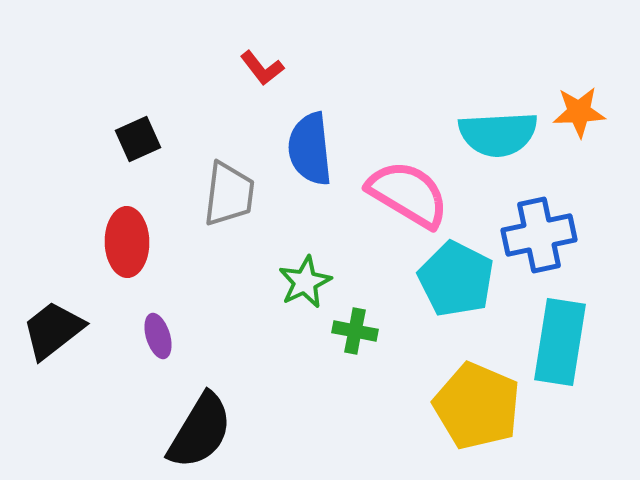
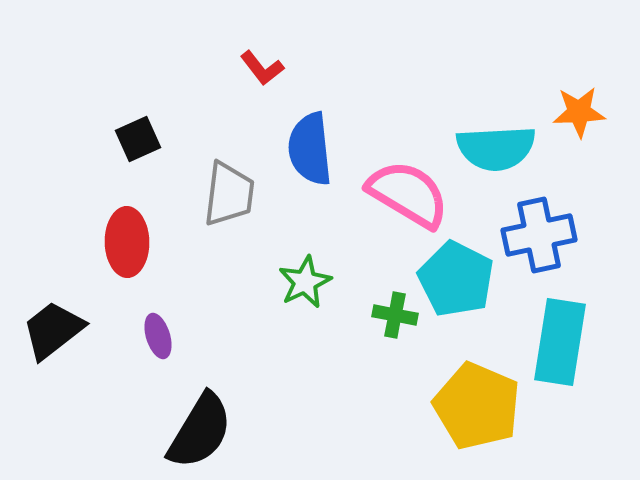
cyan semicircle: moved 2 px left, 14 px down
green cross: moved 40 px right, 16 px up
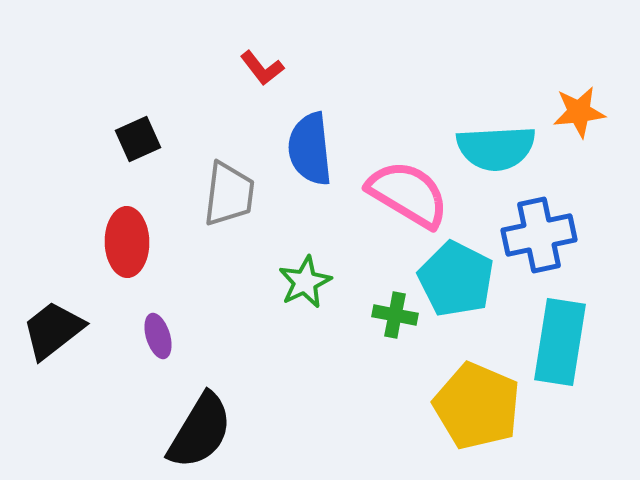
orange star: rotated 4 degrees counterclockwise
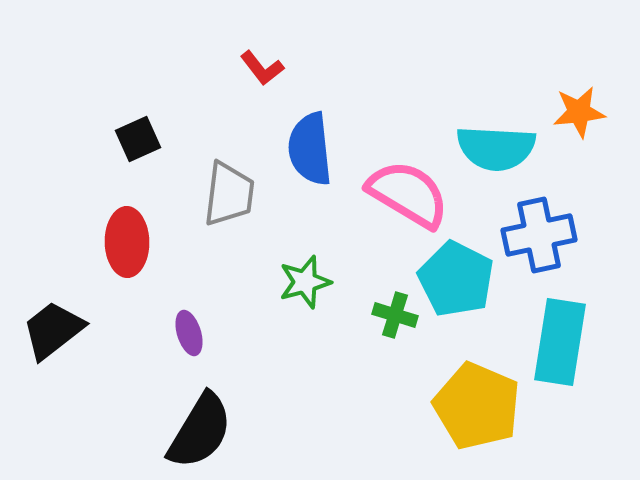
cyan semicircle: rotated 6 degrees clockwise
green star: rotated 10 degrees clockwise
green cross: rotated 6 degrees clockwise
purple ellipse: moved 31 px right, 3 px up
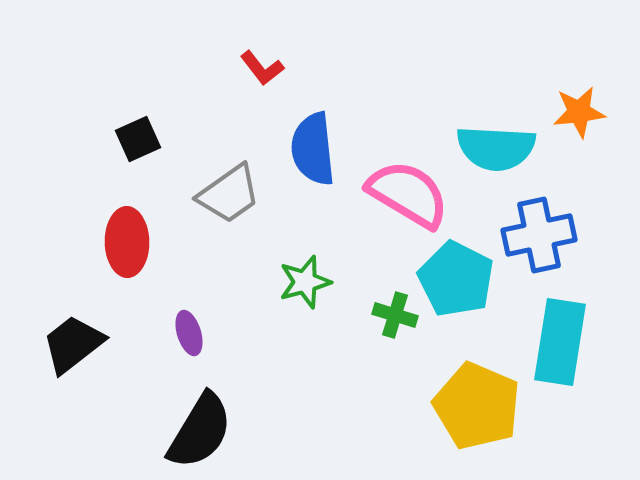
blue semicircle: moved 3 px right
gray trapezoid: rotated 48 degrees clockwise
black trapezoid: moved 20 px right, 14 px down
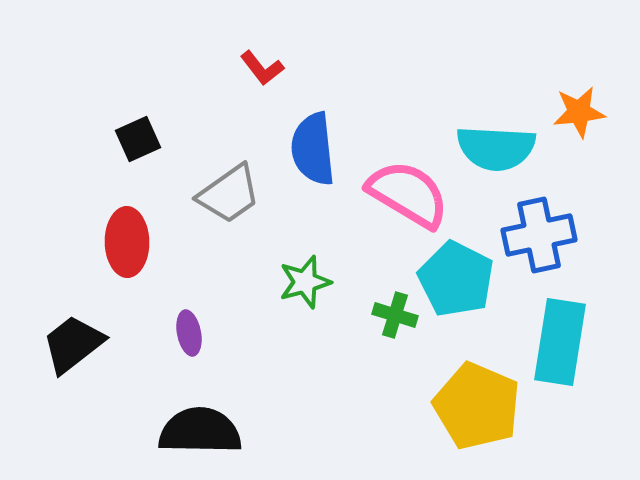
purple ellipse: rotated 6 degrees clockwise
black semicircle: rotated 120 degrees counterclockwise
